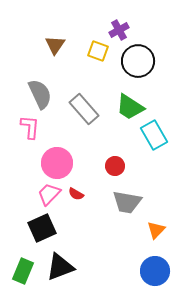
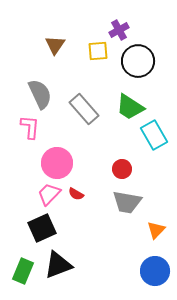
yellow square: rotated 25 degrees counterclockwise
red circle: moved 7 px right, 3 px down
black triangle: moved 2 px left, 2 px up
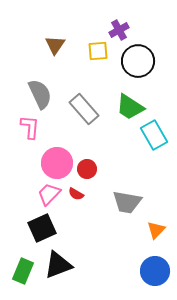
red circle: moved 35 px left
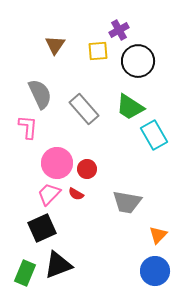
pink L-shape: moved 2 px left
orange triangle: moved 2 px right, 5 px down
green rectangle: moved 2 px right, 2 px down
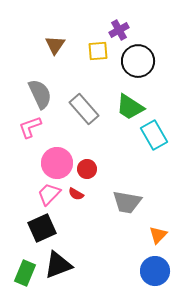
pink L-shape: moved 2 px right; rotated 115 degrees counterclockwise
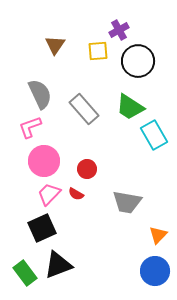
pink circle: moved 13 px left, 2 px up
green rectangle: rotated 60 degrees counterclockwise
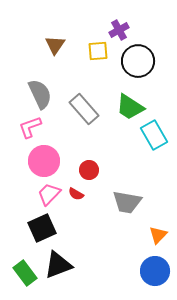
red circle: moved 2 px right, 1 px down
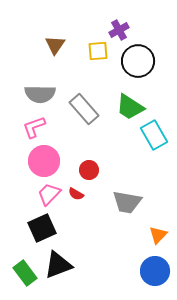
gray semicircle: rotated 116 degrees clockwise
pink L-shape: moved 4 px right
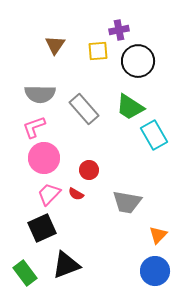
purple cross: rotated 18 degrees clockwise
pink circle: moved 3 px up
black triangle: moved 8 px right
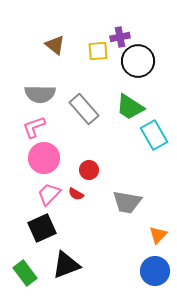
purple cross: moved 1 px right, 7 px down
brown triangle: rotated 25 degrees counterclockwise
